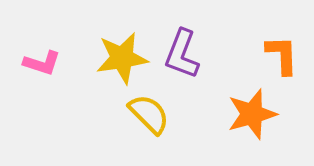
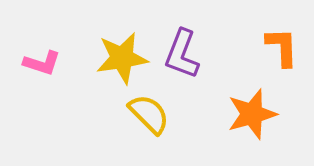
orange L-shape: moved 8 px up
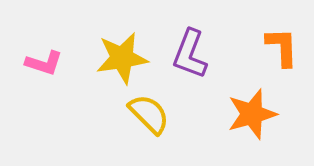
purple L-shape: moved 8 px right
pink L-shape: moved 2 px right
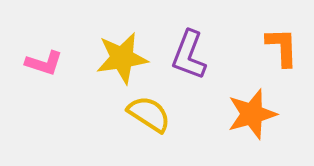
purple L-shape: moved 1 px left, 1 px down
yellow semicircle: rotated 12 degrees counterclockwise
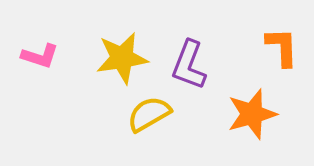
purple L-shape: moved 10 px down
pink L-shape: moved 4 px left, 7 px up
yellow semicircle: rotated 63 degrees counterclockwise
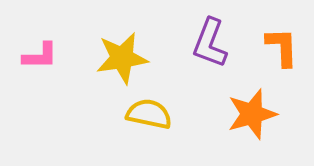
pink L-shape: rotated 18 degrees counterclockwise
purple L-shape: moved 21 px right, 22 px up
yellow semicircle: rotated 42 degrees clockwise
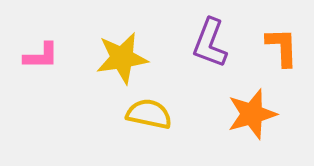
pink L-shape: moved 1 px right
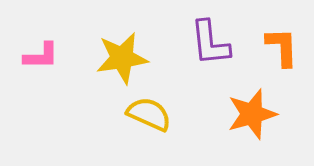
purple L-shape: rotated 27 degrees counterclockwise
yellow semicircle: rotated 12 degrees clockwise
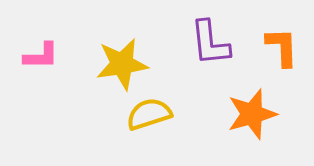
yellow star: moved 6 px down
yellow semicircle: rotated 42 degrees counterclockwise
